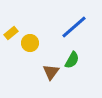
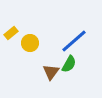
blue line: moved 14 px down
green semicircle: moved 3 px left, 4 px down
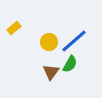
yellow rectangle: moved 3 px right, 5 px up
yellow circle: moved 19 px right, 1 px up
green semicircle: moved 1 px right
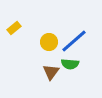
green semicircle: rotated 66 degrees clockwise
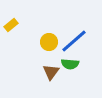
yellow rectangle: moved 3 px left, 3 px up
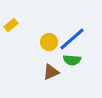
blue line: moved 2 px left, 2 px up
green semicircle: moved 2 px right, 4 px up
brown triangle: rotated 30 degrees clockwise
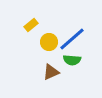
yellow rectangle: moved 20 px right
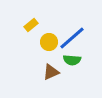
blue line: moved 1 px up
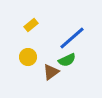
yellow circle: moved 21 px left, 15 px down
green semicircle: moved 5 px left; rotated 30 degrees counterclockwise
brown triangle: rotated 12 degrees counterclockwise
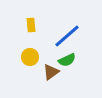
yellow rectangle: rotated 56 degrees counterclockwise
blue line: moved 5 px left, 2 px up
yellow circle: moved 2 px right
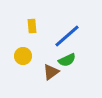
yellow rectangle: moved 1 px right, 1 px down
yellow circle: moved 7 px left, 1 px up
